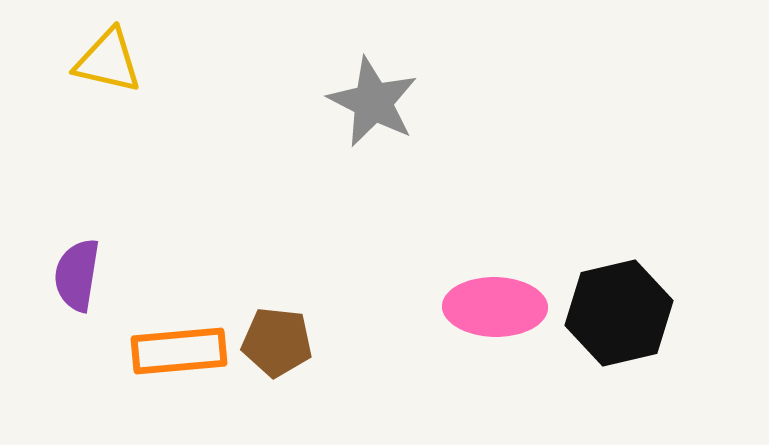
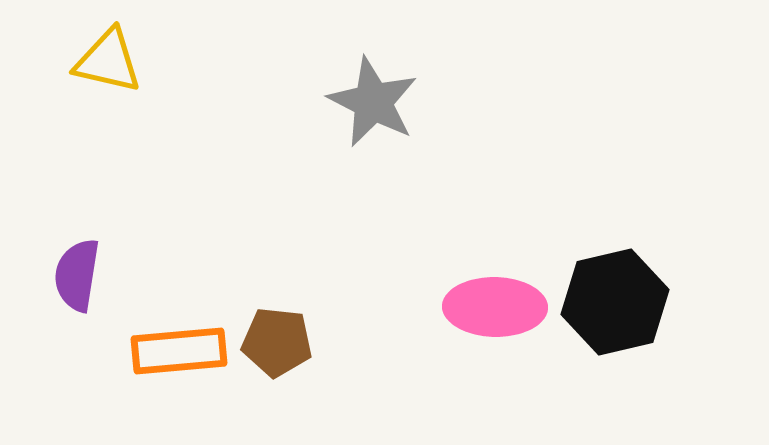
black hexagon: moved 4 px left, 11 px up
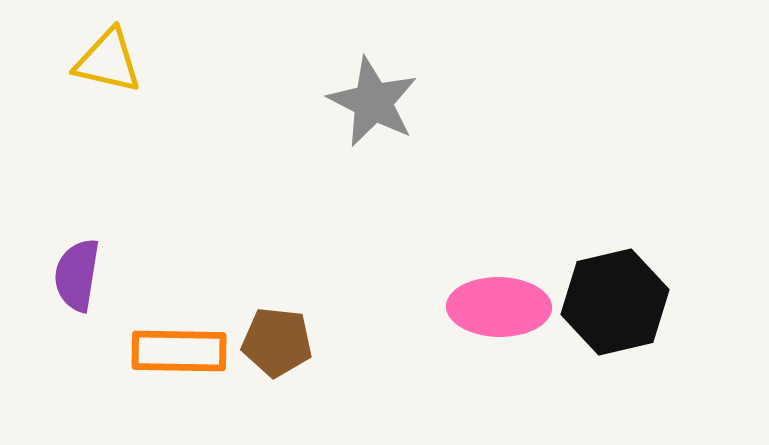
pink ellipse: moved 4 px right
orange rectangle: rotated 6 degrees clockwise
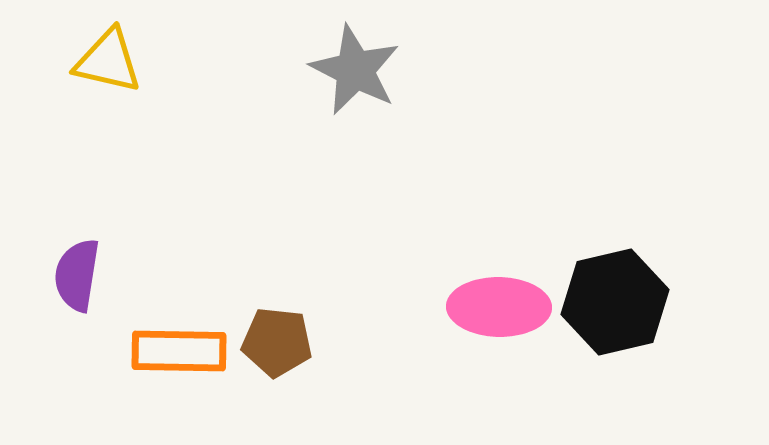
gray star: moved 18 px left, 32 px up
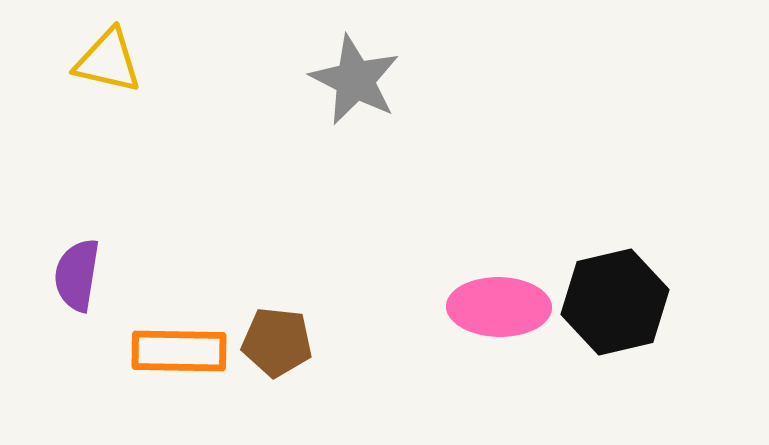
gray star: moved 10 px down
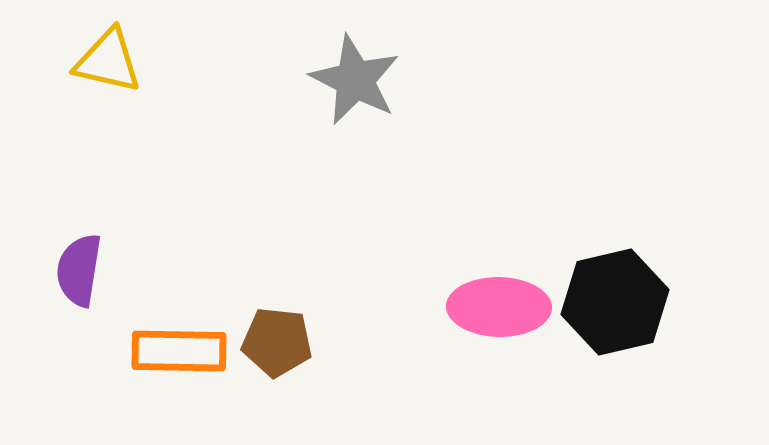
purple semicircle: moved 2 px right, 5 px up
